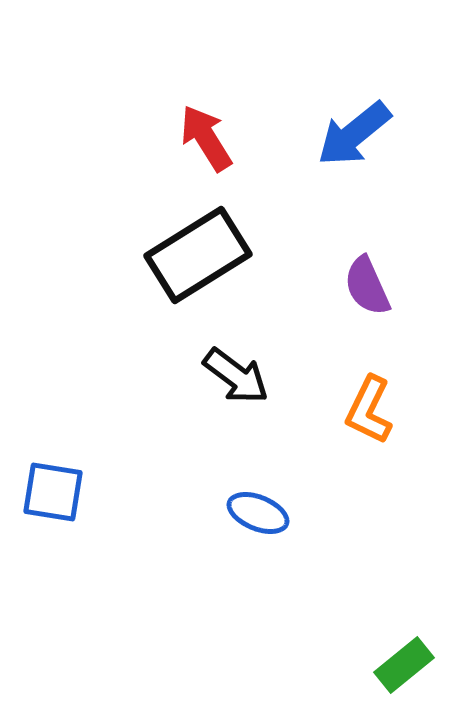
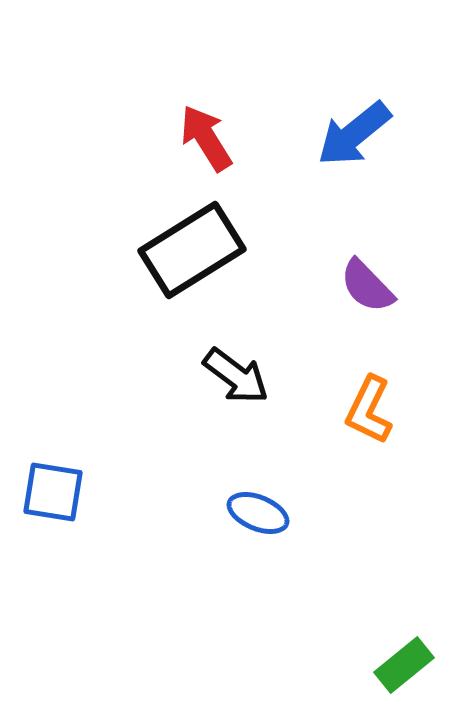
black rectangle: moved 6 px left, 5 px up
purple semicircle: rotated 20 degrees counterclockwise
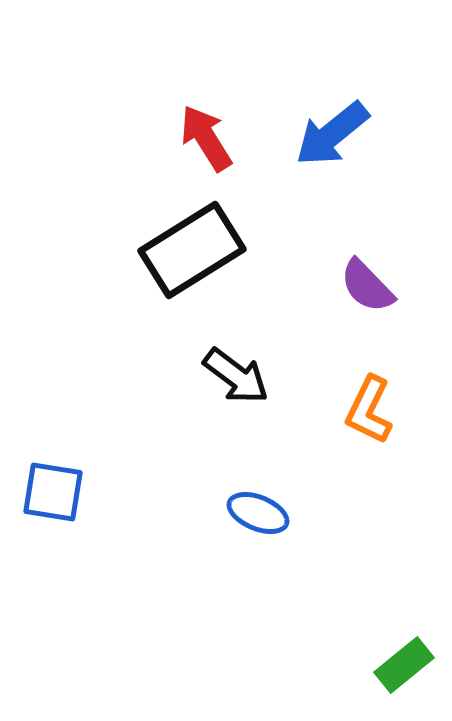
blue arrow: moved 22 px left
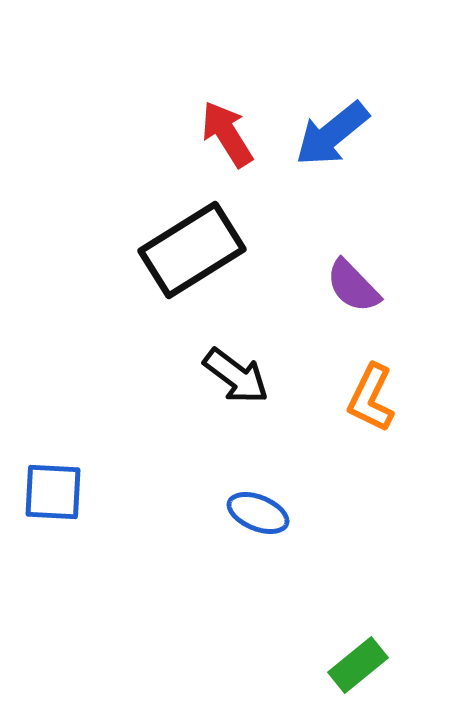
red arrow: moved 21 px right, 4 px up
purple semicircle: moved 14 px left
orange L-shape: moved 2 px right, 12 px up
blue square: rotated 6 degrees counterclockwise
green rectangle: moved 46 px left
